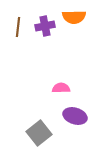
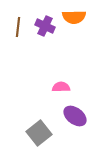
purple cross: rotated 36 degrees clockwise
pink semicircle: moved 1 px up
purple ellipse: rotated 20 degrees clockwise
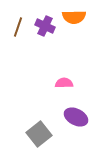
brown line: rotated 12 degrees clockwise
pink semicircle: moved 3 px right, 4 px up
purple ellipse: moved 1 px right, 1 px down; rotated 10 degrees counterclockwise
gray square: moved 1 px down
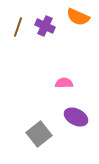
orange semicircle: moved 4 px right; rotated 25 degrees clockwise
